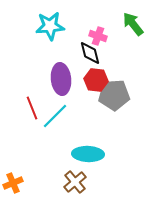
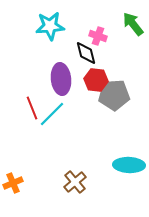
black diamond: moved 4 px left
cyan line: moved 3 px left, 2 px up
cyan ellipse: moved 41 px right, 11 px down
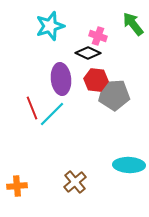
cyan star: rotated 12 degrees counterclockwise
black diamond: moved 2 px right; rotated 50 degrees counterclockwise
orange cross: moved 4 px right, 3 px down; rotated 18 degrees clockwise
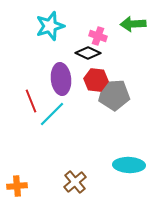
green arrow: rotated 55 degrees counterclockwise
red line: moved 1 px left, 7 px up
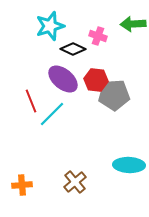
black diamond: moved 15 px left, 4 px up
purple ellipse: moved 2 px right; rotated 44 degrees counterclockwise
orange cross: moved 5 px right, 1 px up
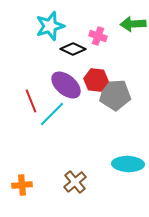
purple ellipse: moved 3 px right, 6 px down
gray pentagon: moved 1 px right
cyan ellipse: moved 1 px left, 1 px up
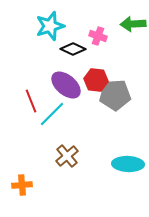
brown cross: moved 8 px left, 26 px up
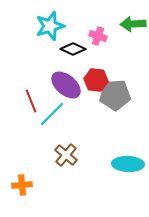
brown cross: moved 1 px left, 1 px up; rotated 10 degrees counterclockwise
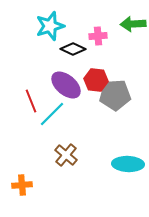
pink cross: rotated 24 degrees counterclockwise
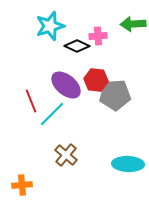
black diamond: moved 4 px right, 3 px up
